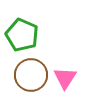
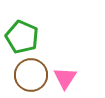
green pentagon: moved 2 px down
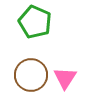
green pentagon: moved 13 px right, 15 px up
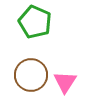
pink triangle: moved 4 px down
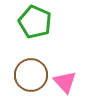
pink triangle: rotated 15 degrees counterclockwise
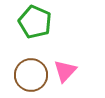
pink triangle: moved 11 px up; rotated 25 degrees clockwise
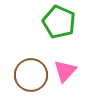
green pentagon: moved 24 px right
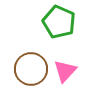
brown circle: moved 6 px up
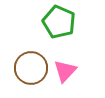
brown circle: moved 1 px up
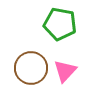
green pentagon: moved 1 px right, 2 px down; rotated 12 degrees counterclockwise
